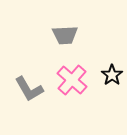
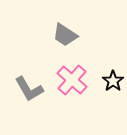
gray trapezoid: rotated 36 degrees clockwise
black star: moved 1 px right, 6 px down
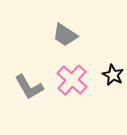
black star: moved 6 px up; rotated 10 degrees counterclockwise
gray L-shape: moved 2 px up
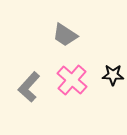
black star: rotated 25 degrees counterclockwise
gray L-shape: rotated 72 degrees clockwise
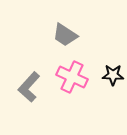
pink cross: moved 3 px up; rotated 16 degrees counterclockwise
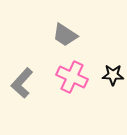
gray L-shape: moved 7 px left, 4 px up
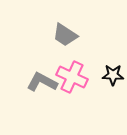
gray L-shape: moved 20 px right, 1 px up; rotated 76 degrees clockwise
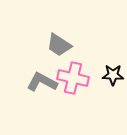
gray trapezoid: moved 6 px left, 10 px down
pink cross: moved 1 px right, 1 px down; rotated 12 degrees counterclockwise
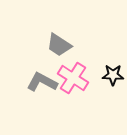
pink cross: rotated 20 degrees clockwise
